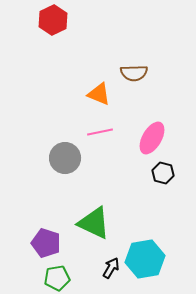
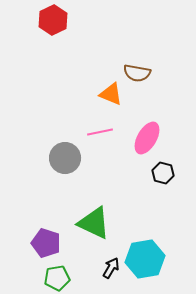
brown semicircle: moved 3 px right; rotated 12 degrees clockwise
orange triangle: moved 12 px right
pink ellipse: moved 5 px left
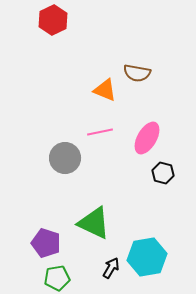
orange triangle: moved 6 px left, 4 px up
cyan hexagon: moved 2 px right, 2 px up
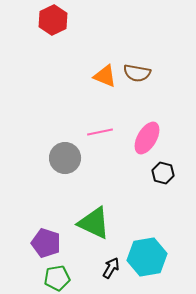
orange triangle: moved 14 px up
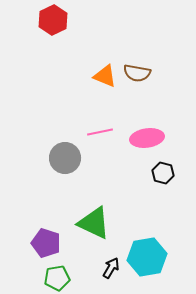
pink ellipse: rotated 52 degrees clockwise
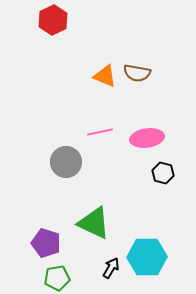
gray circle: moved 1 px right, 4 px down
cyan hexagon: rotated 9 degrees clockwise
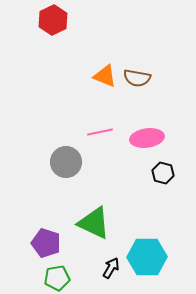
brown semicircle: moved 5 px down
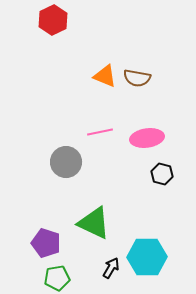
black hexagon: moved 1 px left, 1 px down
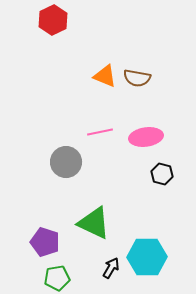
pink ellipse: moved 1 px left, 1 px up
purple pentagon: moved 1 px left, 1 px up
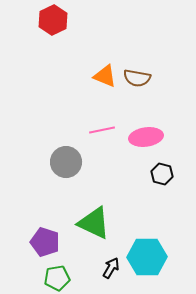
pink line: moved 2 px right, 2 px up
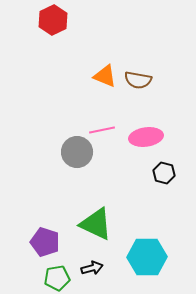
brown semicircle: moved 1 px right, 2 px down
gray circle: moved 11 px right, 10 px up
black hexagon: moved 2 px right, 1 px up
green triangle: moved 2 px right, 1 px down
black arrow: moved 19 px left; rotated 45 degrees clockwise
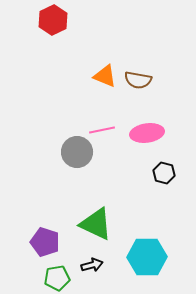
pink ellipse: moved 1 px right, 4 px up
black arrow: moved 3 px up
